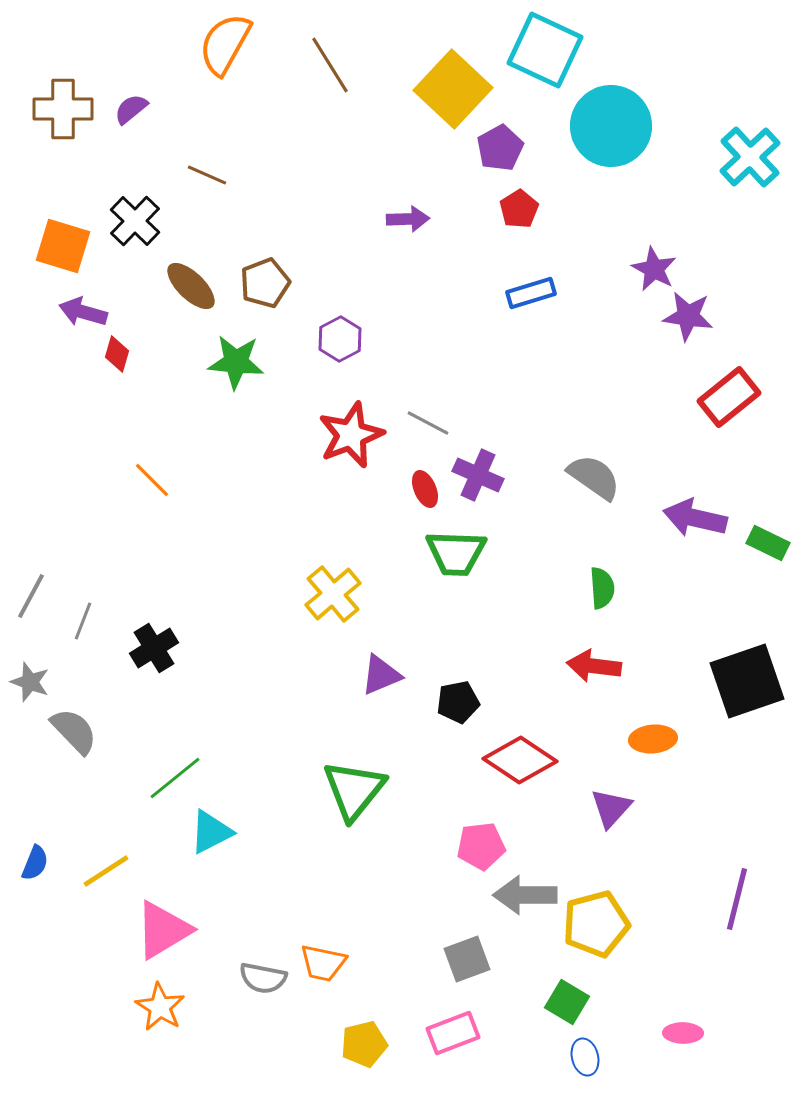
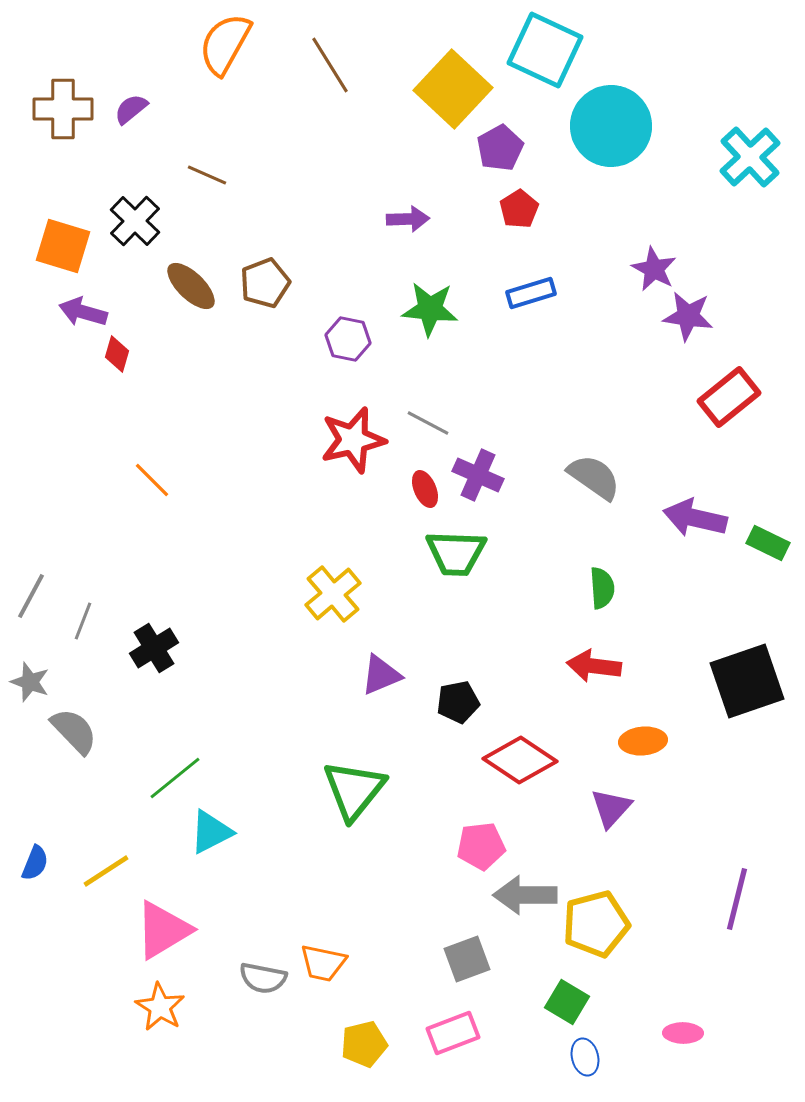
purple hexagon at (340, 339): moved 8 px right; rotated 21 degrees counterclockwise
green star at (236, 362): moved 194 px right, 53 px up
red star at (351, 435): moved 2 px right, 5 px down; rotated 8 degrees clockwise
orange ellipse at (653, 739): moved 10 px left, 2 px down
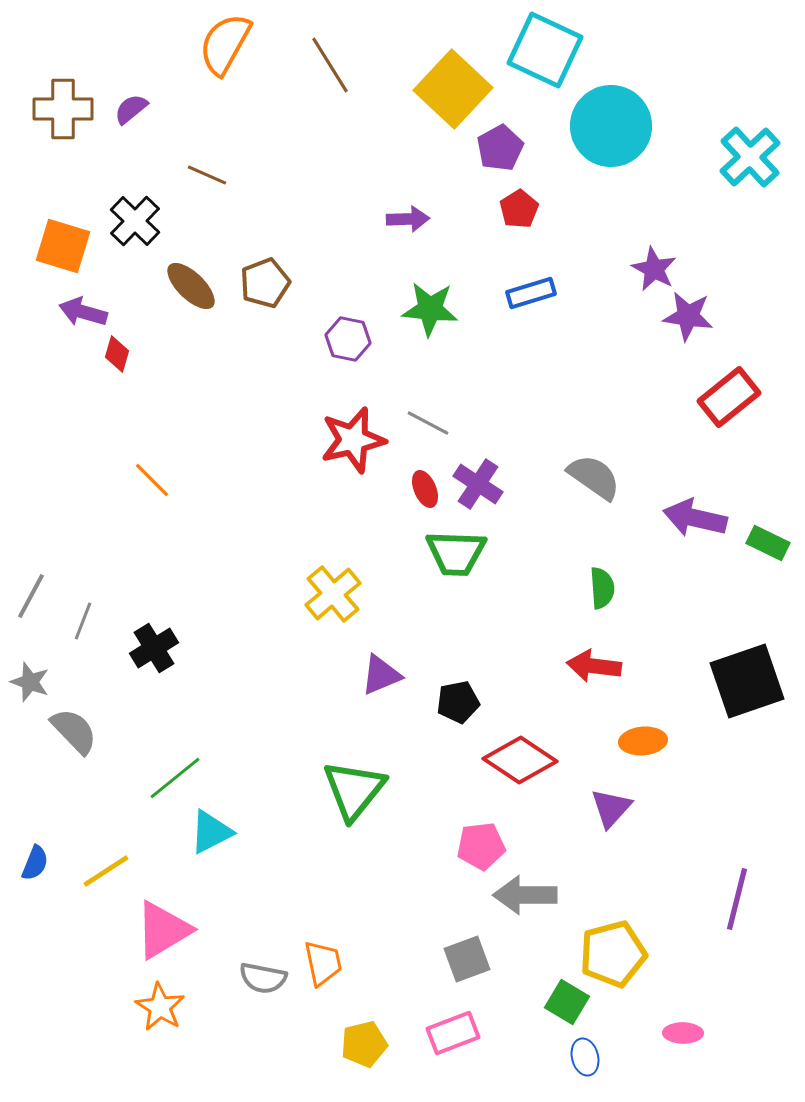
purple cross at (478, 475): moved 9 px down; rotated 9 degrees clockwise
yellow pentagon at (596, 924): moved 17 px right, 30 px down
orange trapezoid at (323, 963): rotated 114 degrees counterclockwise
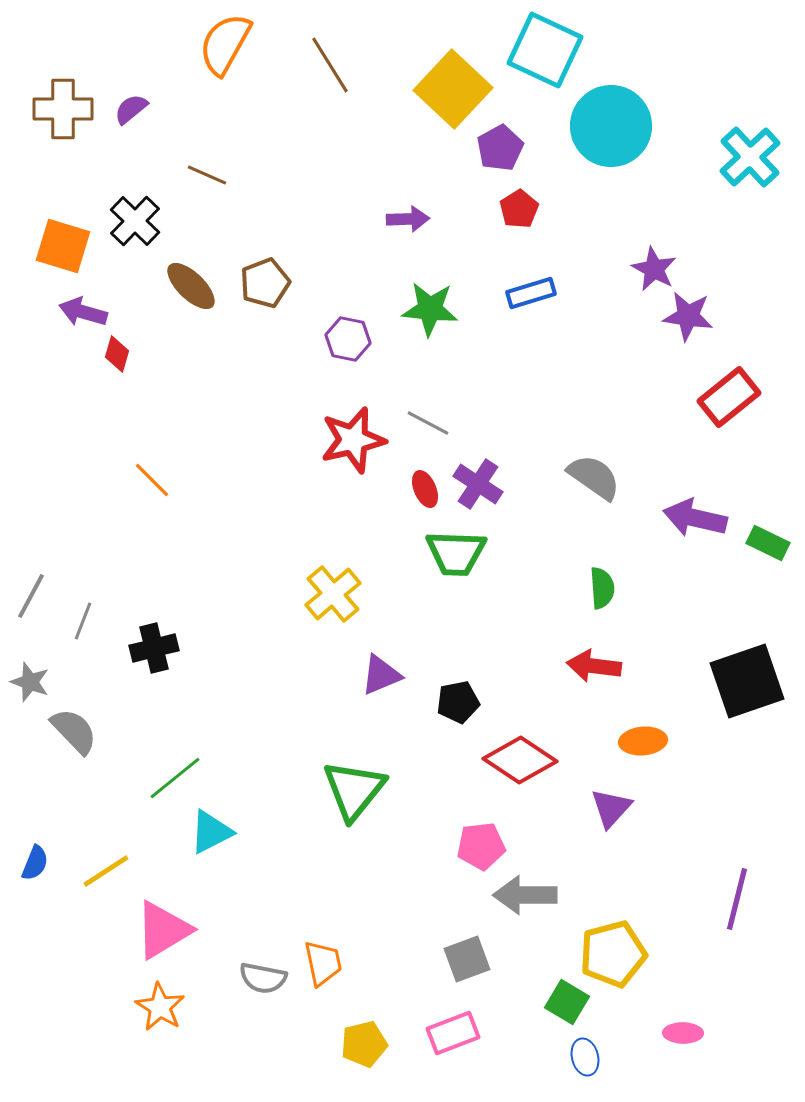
black cross at (154, 648): rotated 18 degrees clockwise
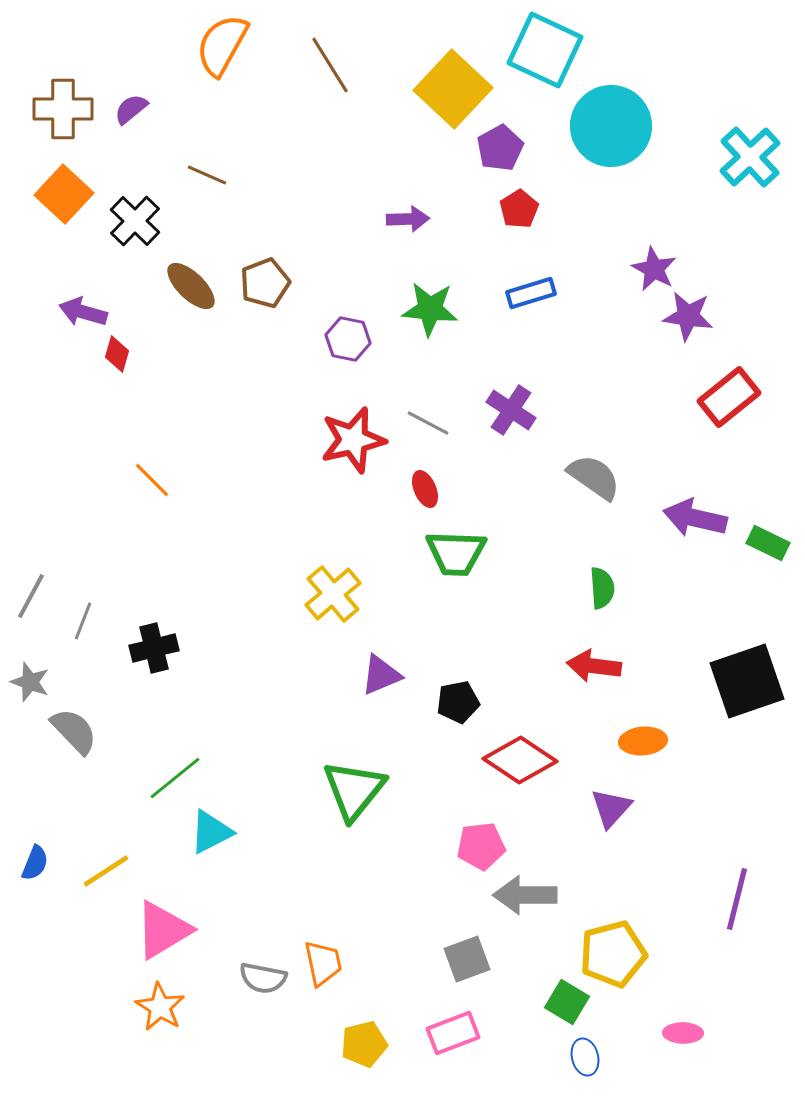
orange semicircle at (225, 44): moved 3 px left, 1 px down
orange square at (63, 246): moved 1 px right, 52 px up; rotated 26 degrees clockwise
purple cross at (478, 484): moved 33 px right, 74 px up
